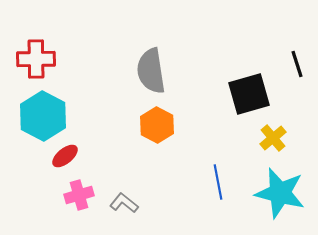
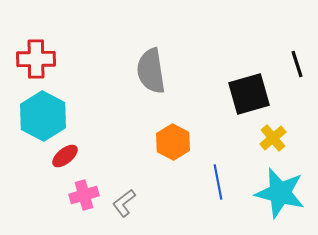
orange hexagon: moved 16 px right, 17 px down
pink cross: moved 5 px right
gray L-shape: rotated 76 degrees counterclockwise
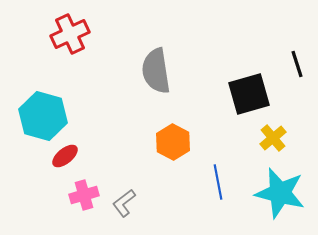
red cross: moved 34 px right, 25 px up; rotated 24 degrees counterclockwise
gray semicircle: moved 5 px right
cyan hexagon: rotated 12 degrees counterclockwise
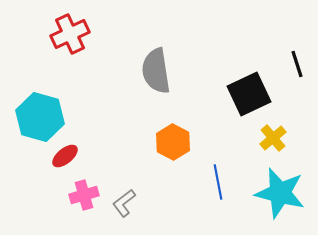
black square: rotated 9 degrees counterclockwise
cyan hexagon: moved 3 px left, 1 px down
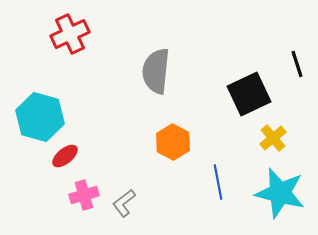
gray semicircle: rotated 15 degrees clockwise
